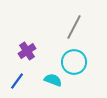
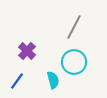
purple cross: rotated 12 degrees counterclockwise
cyan semicircle: rotated 54 degrees clockwise
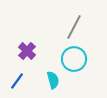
cyan circle: moved 3 px up
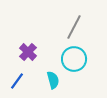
purple cross: moved 1 px right, 1 px down
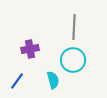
gray line: rotated 25 degrees counterclockwise
purple cross: moved 2 px right, 3 px up; rotated 36 degrees clockwise
cyan circle: moved 1 px left, 1 px down
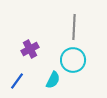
purple cross: rotated 18 degrees counterclockwise
cyan semicircle: rotated 42 degrees clockwise
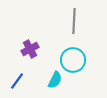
gray line: moved 6 px up
cyan semicircle: moved 2 px right
